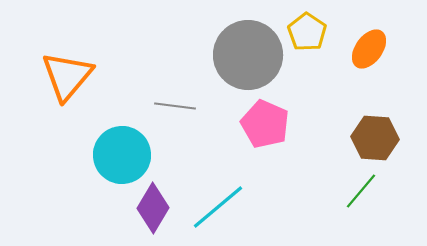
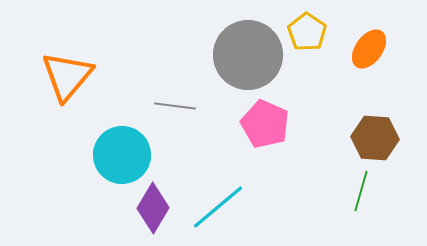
green line: rotated 24 degrees counterclockwise
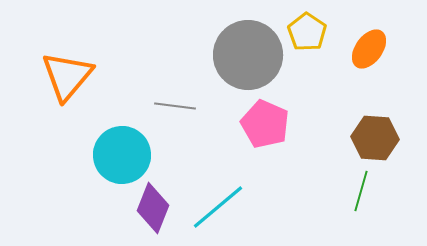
purple diamond: rotated 9 degrees counterclockwise
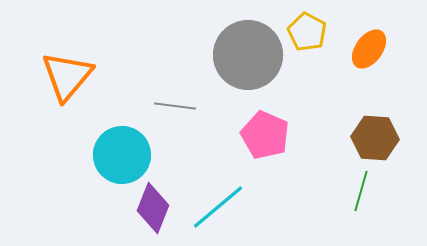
yellow pentagon: rotated 6 degrees counterclockwise
pink pentagon: moved 11 px down
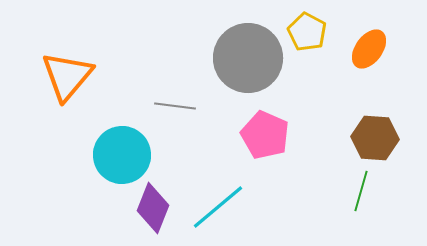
gray circle: moved 3 px down
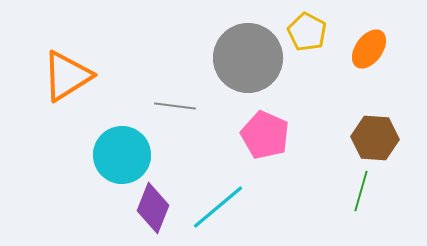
orange triangle: rotated 18 degrees clockwise
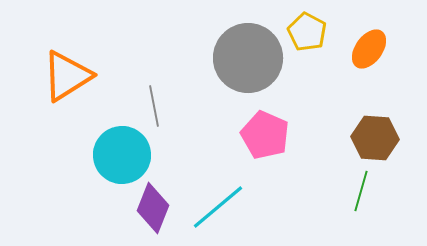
gray line: moved 21 px left; rotated 72 degrees clockwise
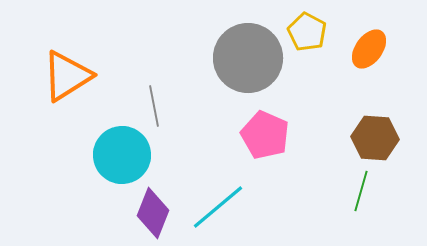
purple diamond: moved 5 px down
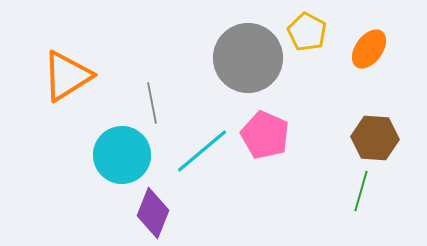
gray line: moved 2 px left, 3 px up
cyan line: moved 16 px left, 56 px up
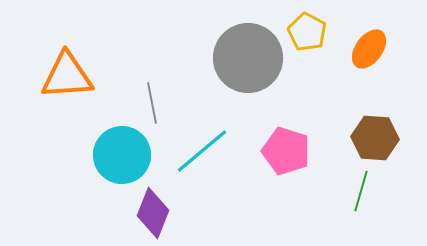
orange triangle: rotated 28 degrees clockwise
pink pentagon: moved 21 px right, 16 px down; rotated 6 degrees counterclockwise
